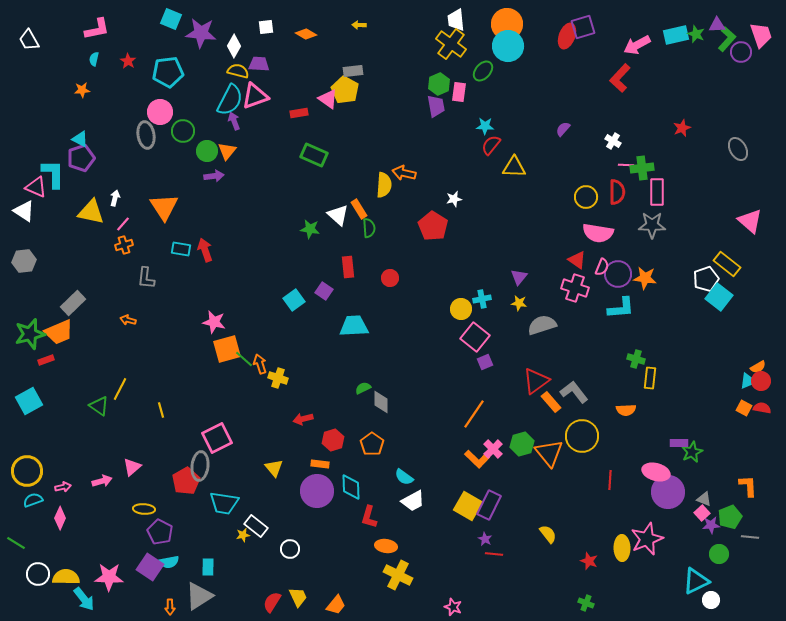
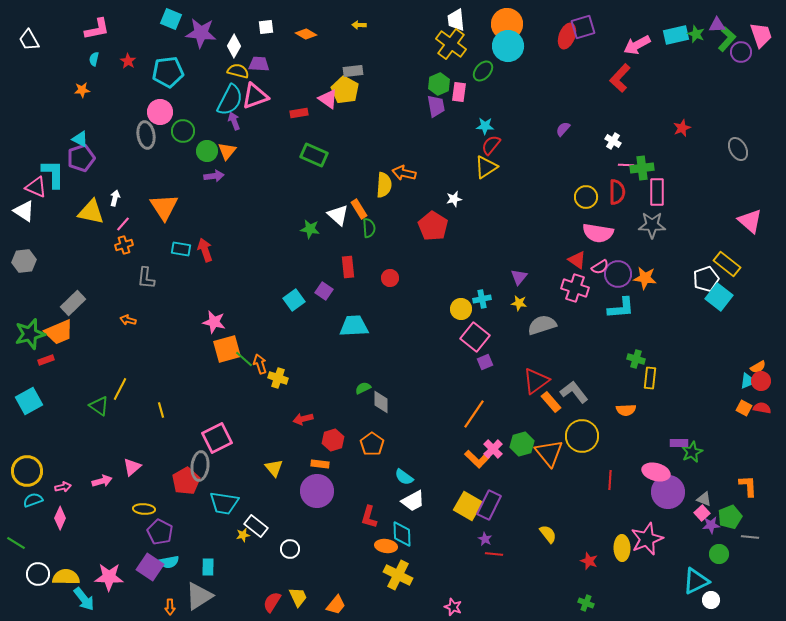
yellow triangle at (514, 167): moved 28 px left; rotated 35 degrees counterclockwise
pink semicircle at (602, 267): moved 2 px left; rotated 36 degrees clockwise
cyan diamond at (351, 487): moved 51 px right, 47 px down
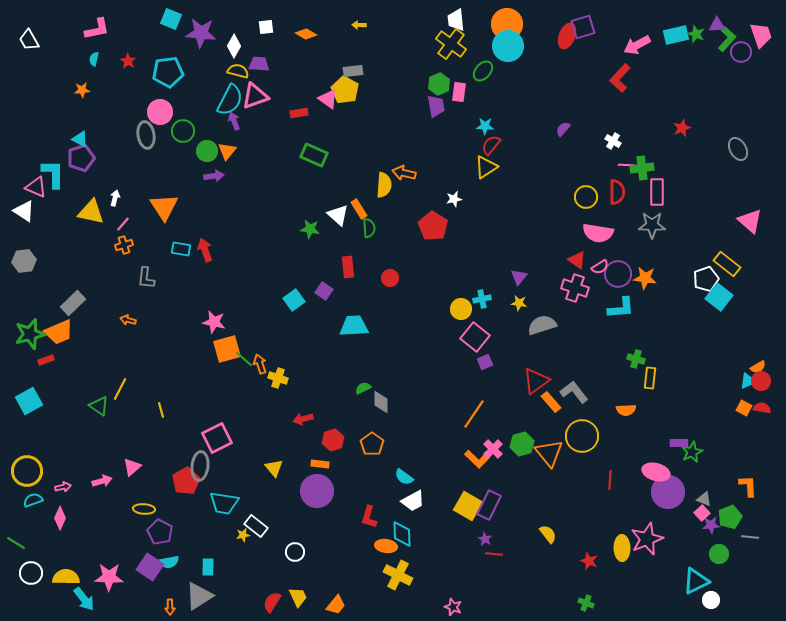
white circle at (290, 549): moved 5 px right, 3 px down
white circle at (38, 574): moved 7 px left, 1 px up
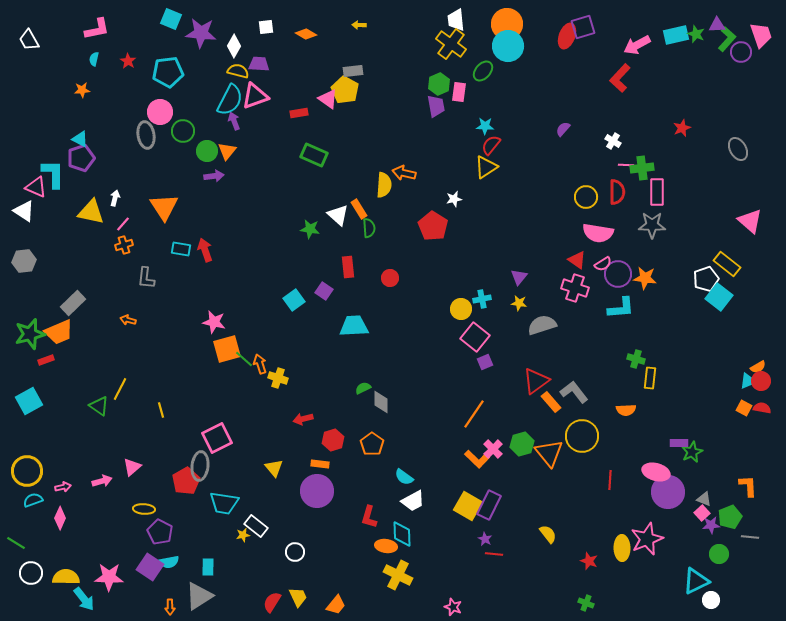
pink semicircle at (600, 267): moved 3 px right, 3 px up
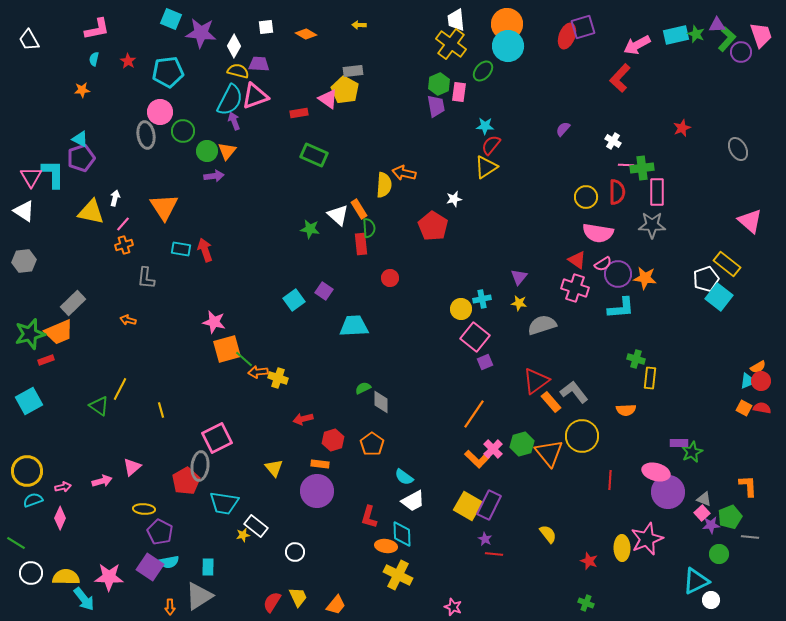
pink triangle at (36, 187): moved 5 px left, 10 px up; rotated 35 degrees clockwise
red rectangle at (348, 267): moved 13 px right, 23 px up
orange arrow at (260, 364): moved 2 px left, 8 px down; rotated 78 degrees counterclockwise
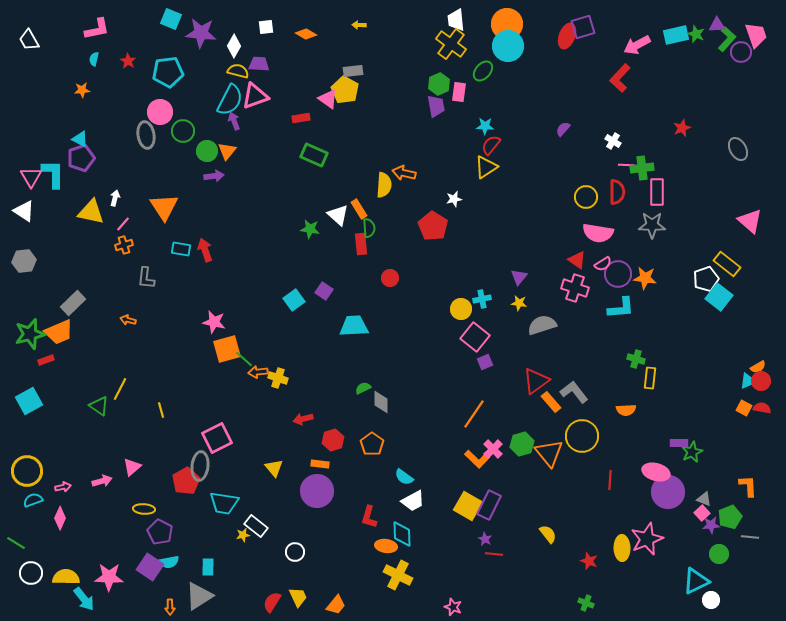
pink trapezoid at (761, 35): moved 5 px left
red rectangle at (299, 113): moved 2 px right, 5 px down
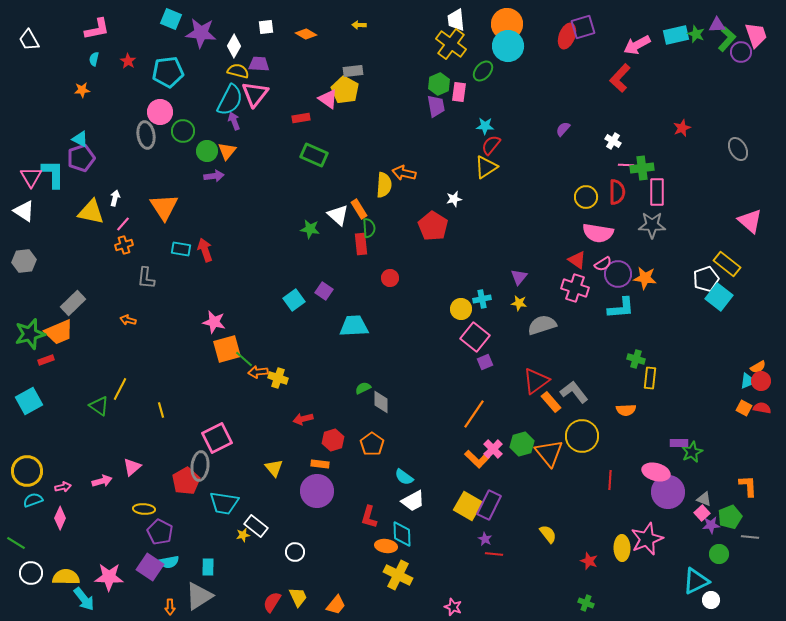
pink triangle at (255, 96): moved 2 px up; rotated 32 degrees counterclockwise
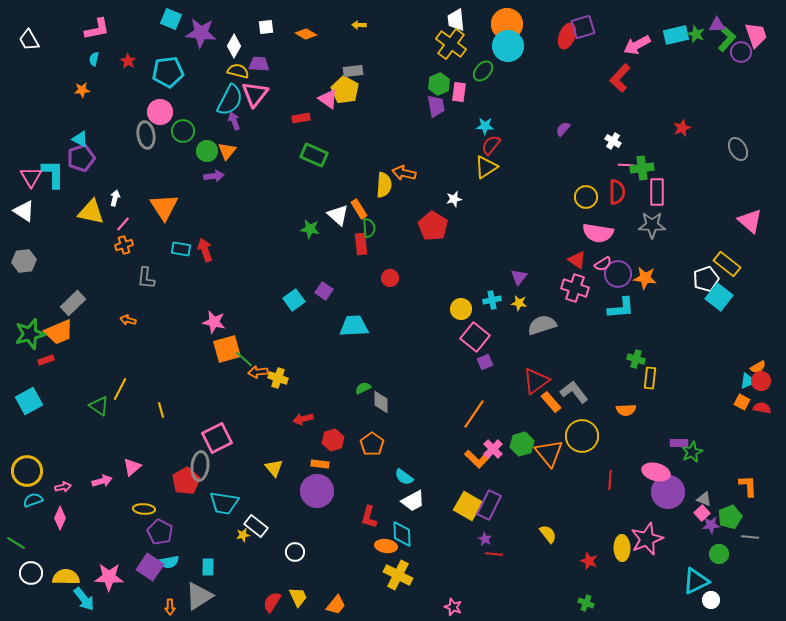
cyan cross at (482, 299): moved 10 px right, 1 px down
orange square at (744, 408): moved 2 px left, 6 px up
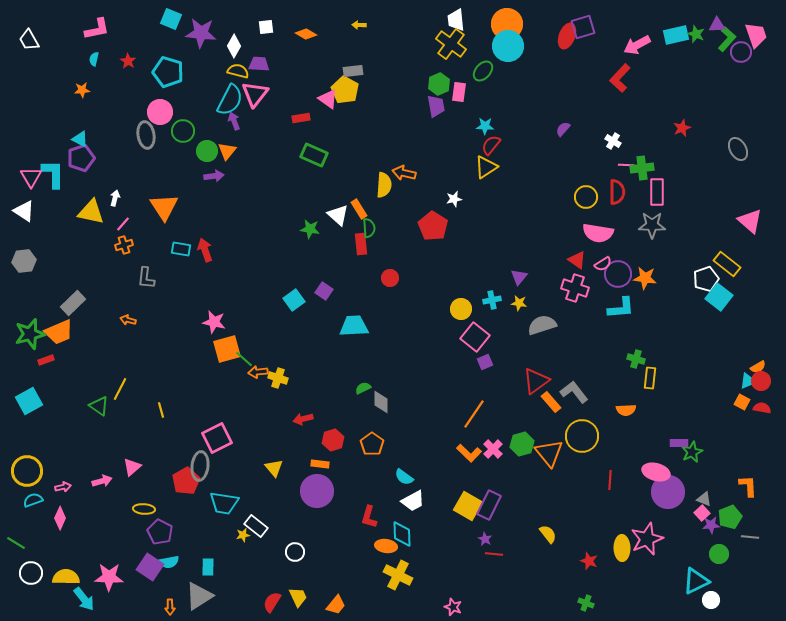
cyan pentagon at (168, 72): rotated 24 degrees clockwise
orange L-shape at (477, 459): moved 8 px left, 6 px up
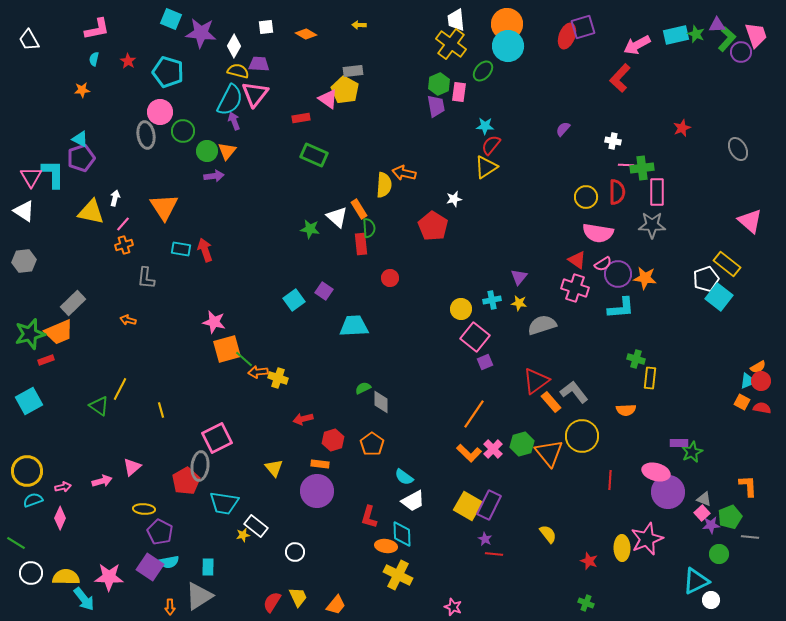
white cross at (613, 141): rotated 21 degrees counterclockwise
white triangle at (338, 215): moved 1 px left, 2 px down
